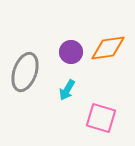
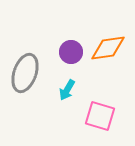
gray ellipse: moved 1 px down
pink square: moved 1 px left, 2 px up
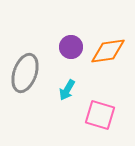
orange diamond: moved 3 px down
purple circle: moved 5 px up
pink square: moved 1 px up
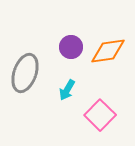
pink square: rotated 28 degrees clockwise
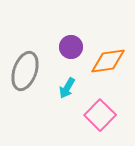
orange diamond: moved 10 px down
gray ellipse: moved 2 px up
cyan arrow: moved 2 px up
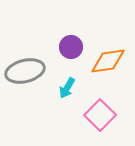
gray ellipse: rotated 57 degrees clockwise
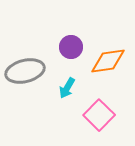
pink square: moved 1 px left
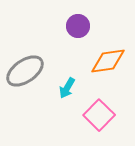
purple circle: moved 7 px right, 21 px up
gray ellipse: rotated 21 degrees counterclockwise
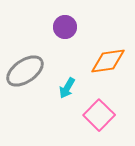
purple circle: moved 13 px left, 1 px down
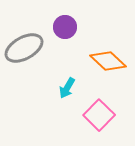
orange diamond: rotated 51 degrees clockwise
gray ellipse: moved 1 px left, 23 px up; rotated 6 degrees clockwise
